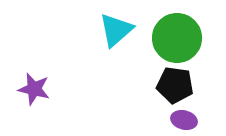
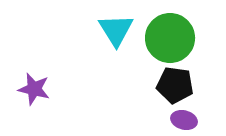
cyan triangle: rotated 21 degrees counterclockwise
green circle: moved 7 px left
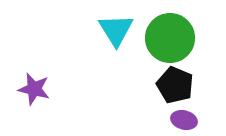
black pentagon: rotated 15 degrees clockwise
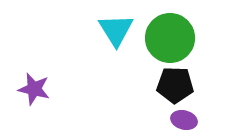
black pentagon: rotated 21 degrees counterclockwise
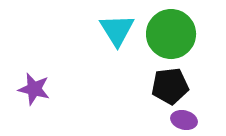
cyan triangle: moved 1 px right
green circle: moved 1 px right, 4 px up
black pentagon: moved 5 px left, 1 px down; rotated 9 degrees counterclockwise
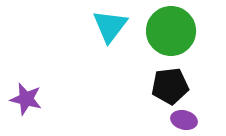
cyan triangle: moved 7 px left, 4 px up; rotated 9 degrees clockwise
green circle: moved 3 px up
purple star: moved 8 px left, 10 px down
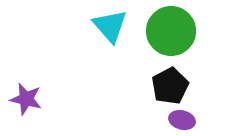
cyan triangle: rotated 18 degrees counterclockwise
black pentagon: rotated 21 degrees counterclockwise
purple ellipse: moved 2 px left
